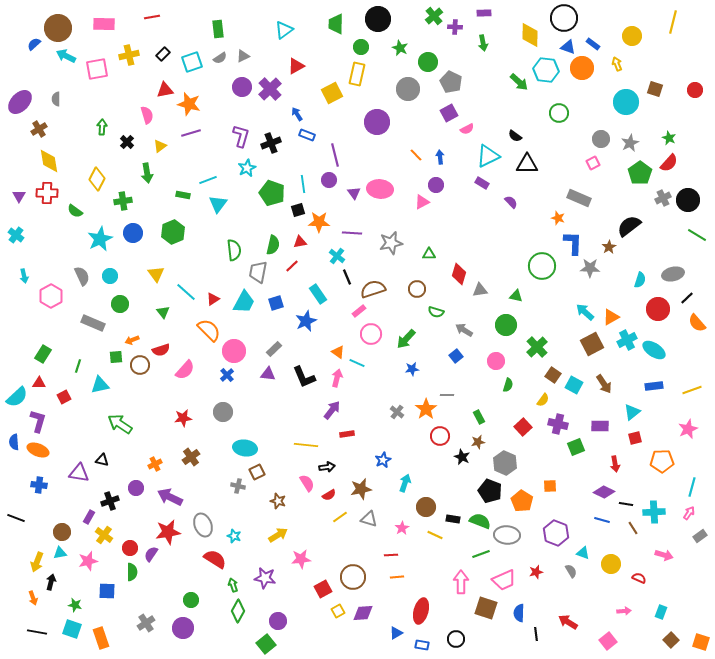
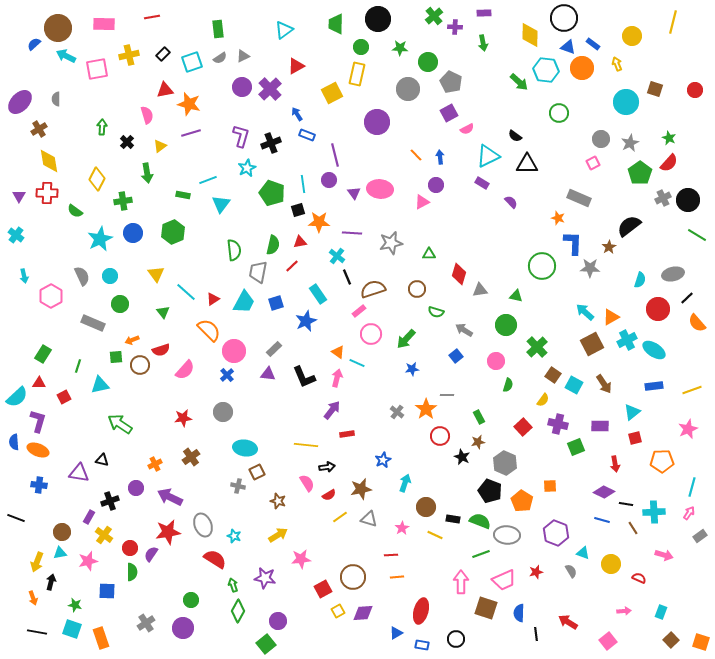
green star at (400, 48): rotated 21 degrees counterclockwise
cyan triangle at (218, 204): moved 3 px right
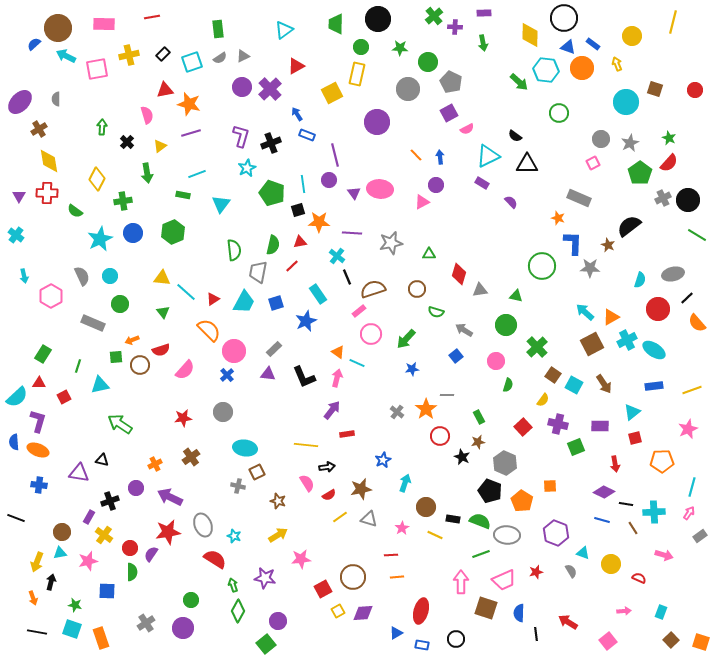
cyan line at (208, 180): moved 11 px left, 6 px up
brown star at (609, 247): moved 1 px left, 2 px up; rotated 16 degrees counterclockwise
yellow triangle at (156, 274): moved 6 px right, 4 px down; rotated 48 degrees counterclockwise
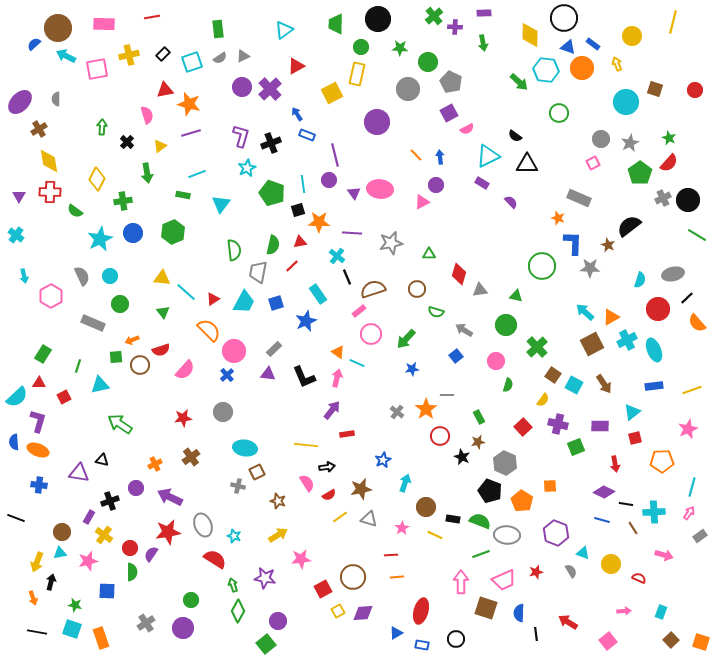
red cross at (47, 193): moved 3 px right, 1 px up
cyan ellipse at (654, 350): rotated 35 degrees clockwise
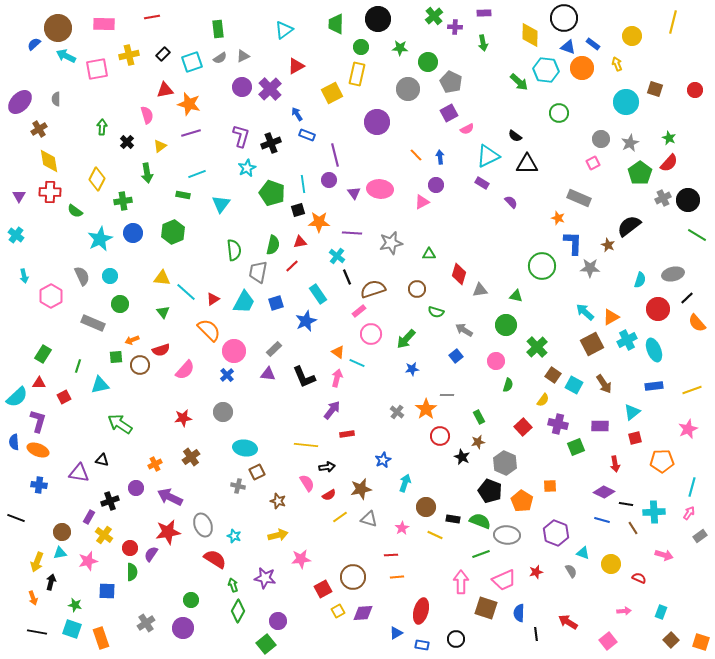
yellow arrow at (278, 535): rotated 18 degrees clockwise
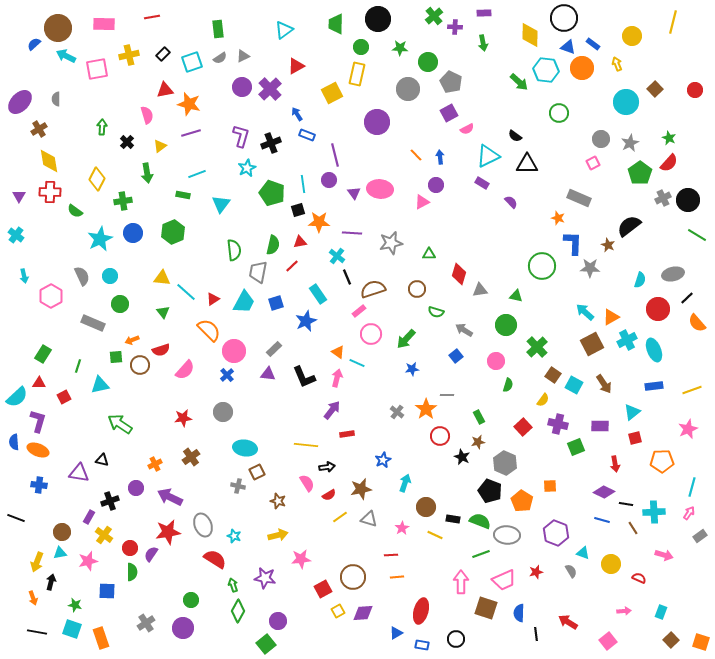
brown square at (655, 89): rotated 28 degrees clockwise
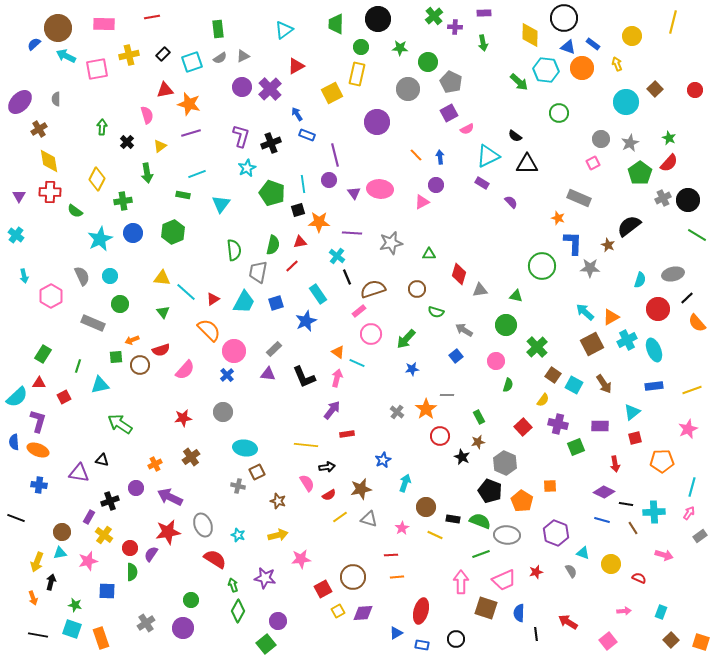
cyan star at (234, 536): moved 4 px right, 1 px up
black line at (37, 632): moved 1 px right, 3 px down
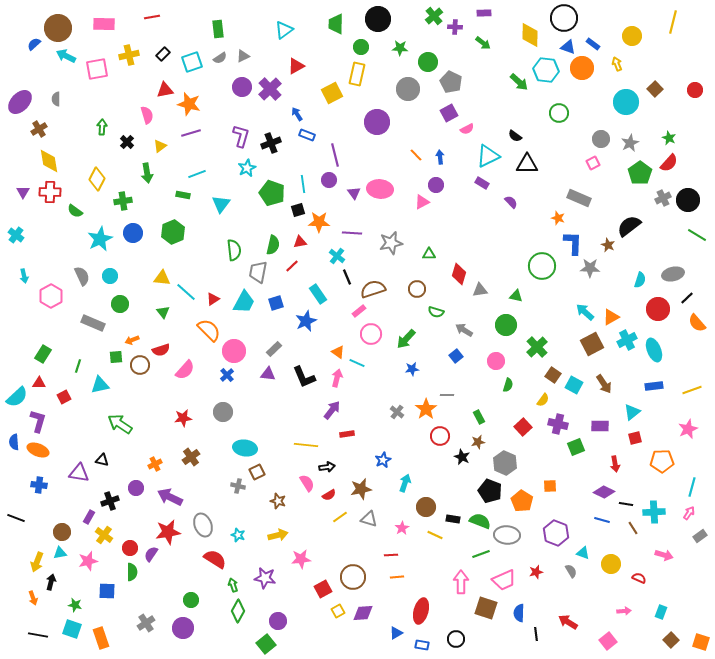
green arrow at (483, 43): rotated 42 degrees counterclockwise
purple triangle at (19, 196): moved 4 px right, 4 px up
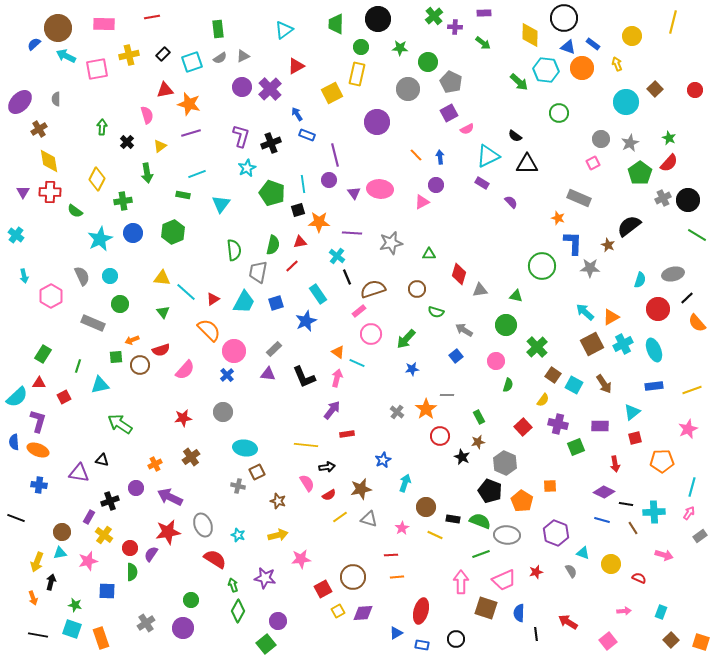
cyan cross at (627, 340): moved 4 px left, 4 px down
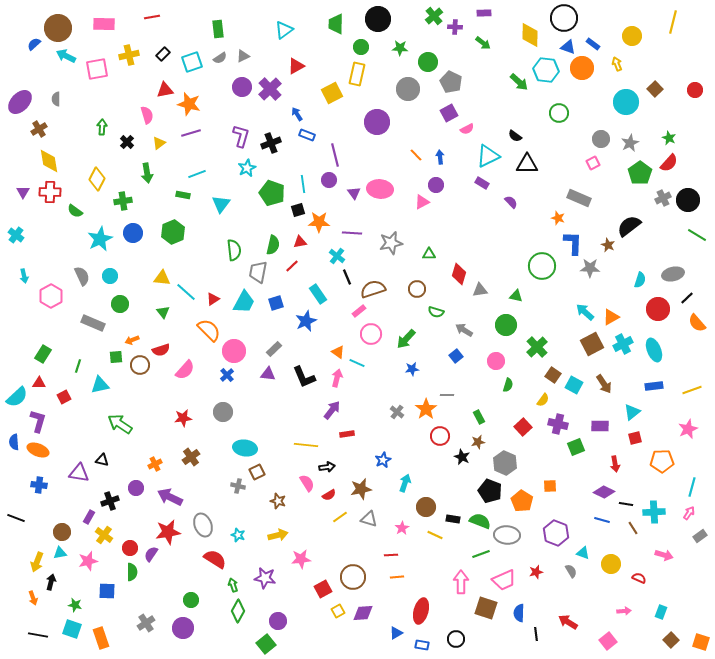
yellow triangle at (160, 146): moved 1 px left, 3 px up
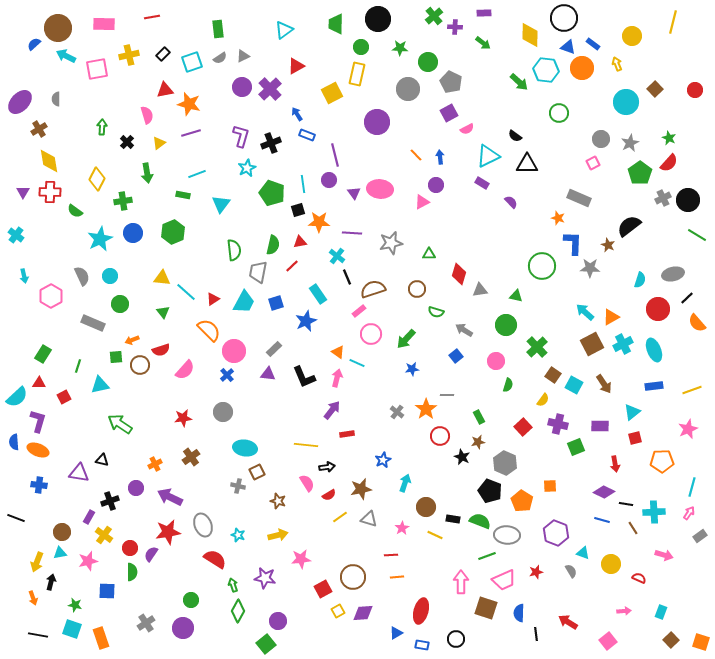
green line at (481, 554): moved 6 px right, 2 px down
